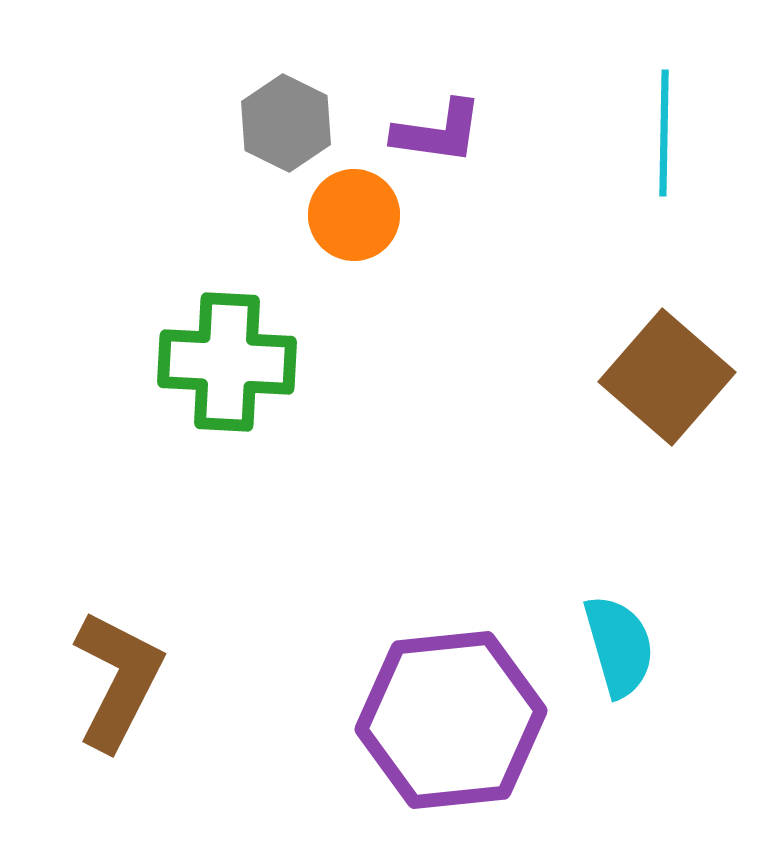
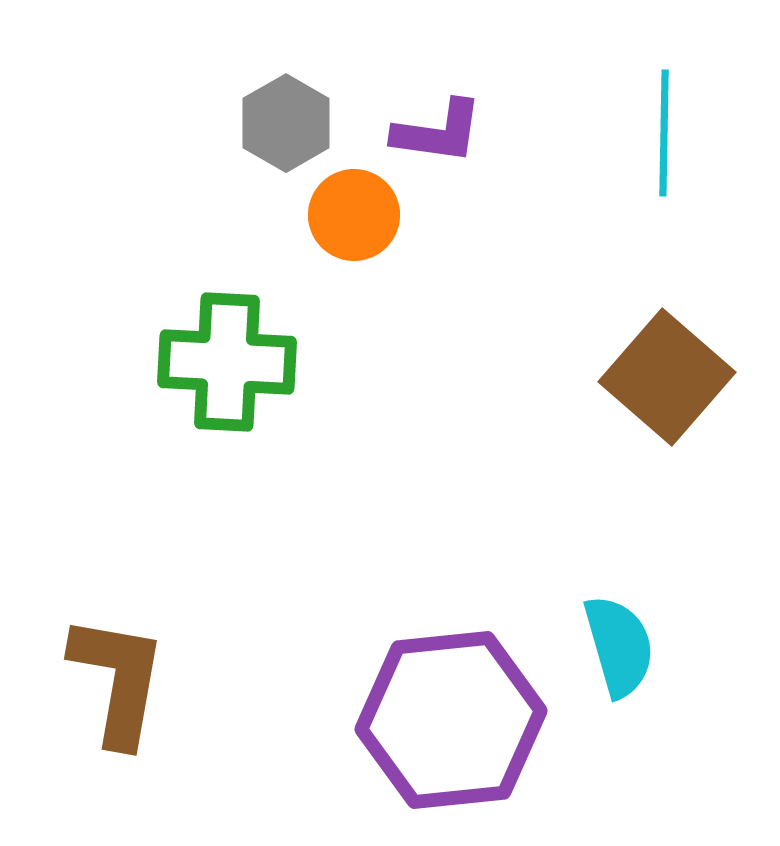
gray hexagon: rotated 4 degrees clockwise
brown L-shape: rotated 17 degrees counterclockwise
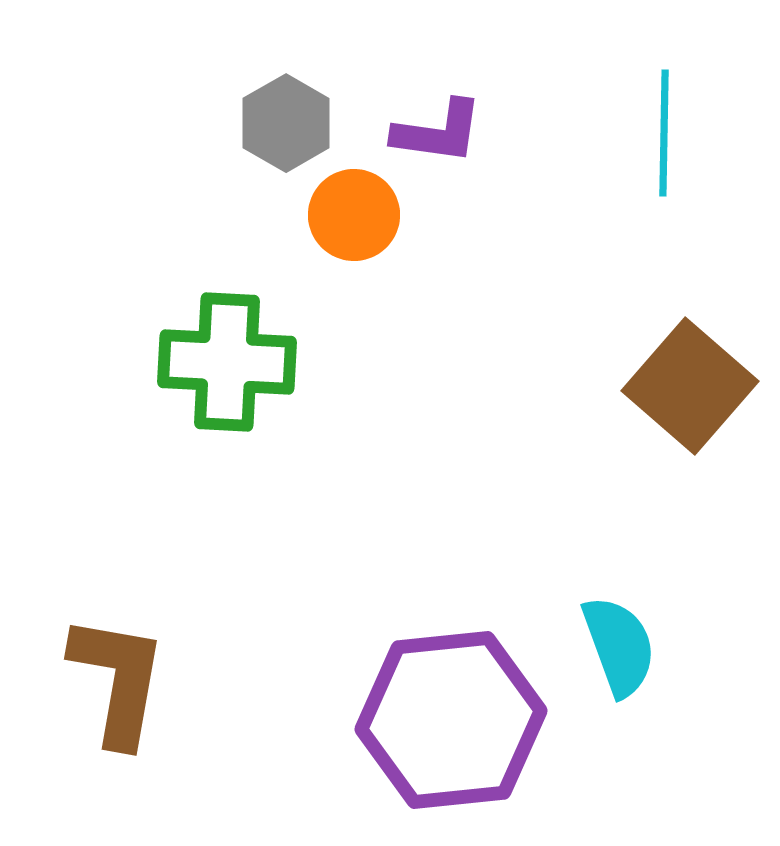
brown square: moved 23 px right, 9 px down
cyan semicircle: rotated 4 degrees counterclockwise
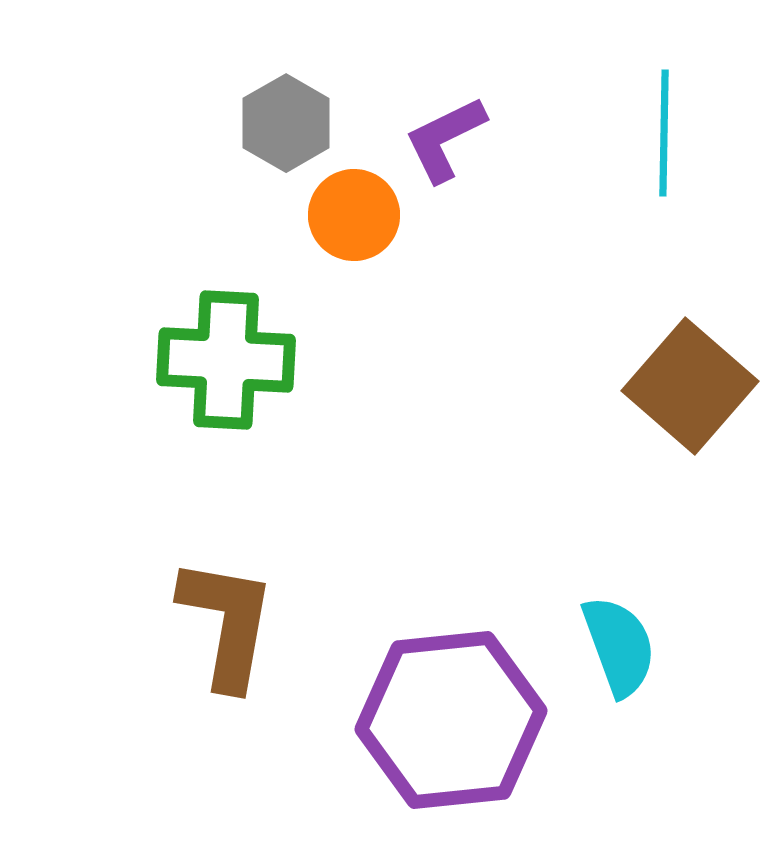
purple L-shape: moved 7 px right, 7 px down; rotated 146 degrees clockwise
green cross: moved 1 px left, 2 px up
brown L-shape: moved 109 px right, 57 px up
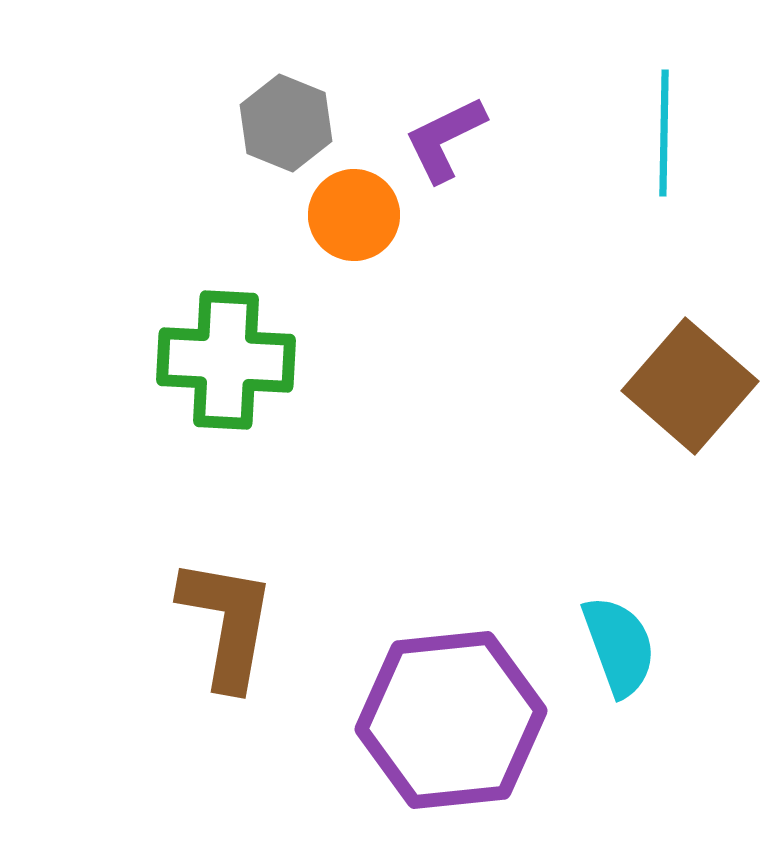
gray hexagon: rotated 8 degrees counterclockwise
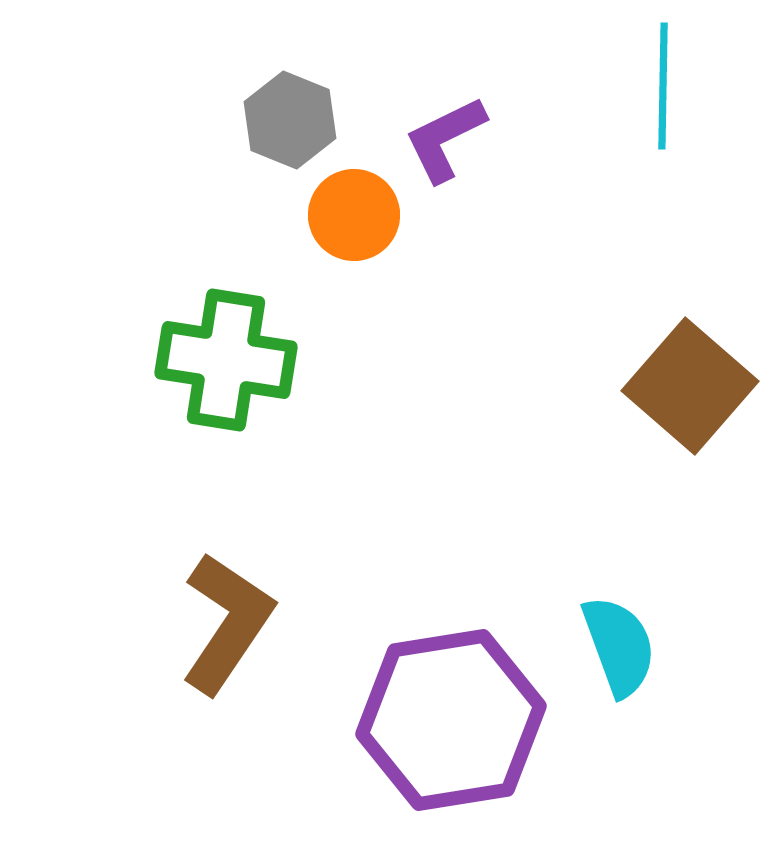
gray hexagon: moved 4 px right, 3 px up
cyan line: moved 1 px left, 47 px up
green cross: rotated 6 degrees clockwise
brown L-shape: rotated 24 degrees clockwise
purple hexagon: rotated 3 degrees counterclockwise
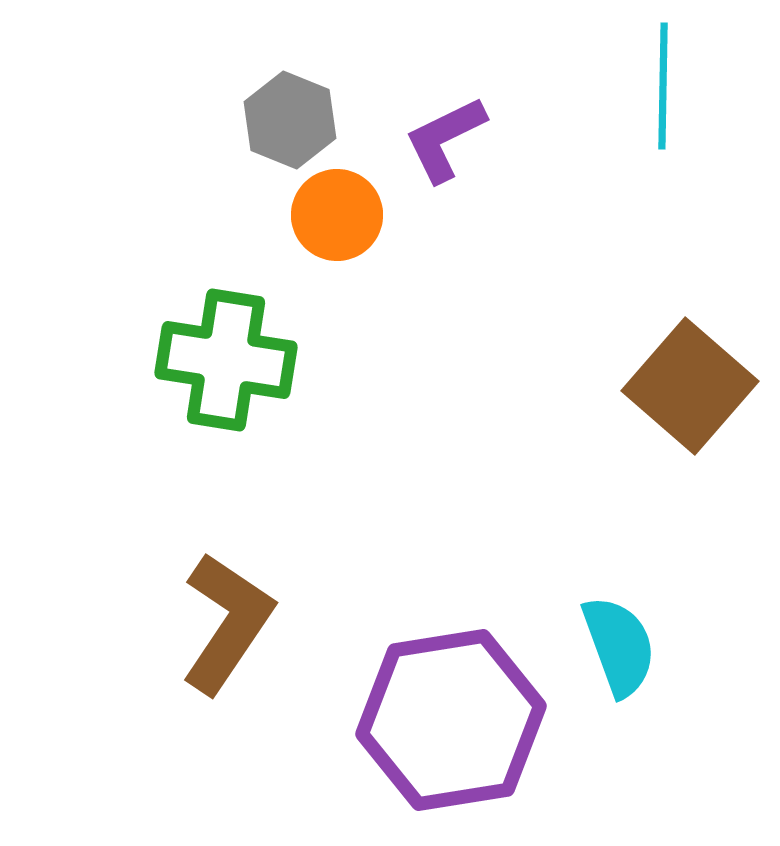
orange circle: moved 17 px left
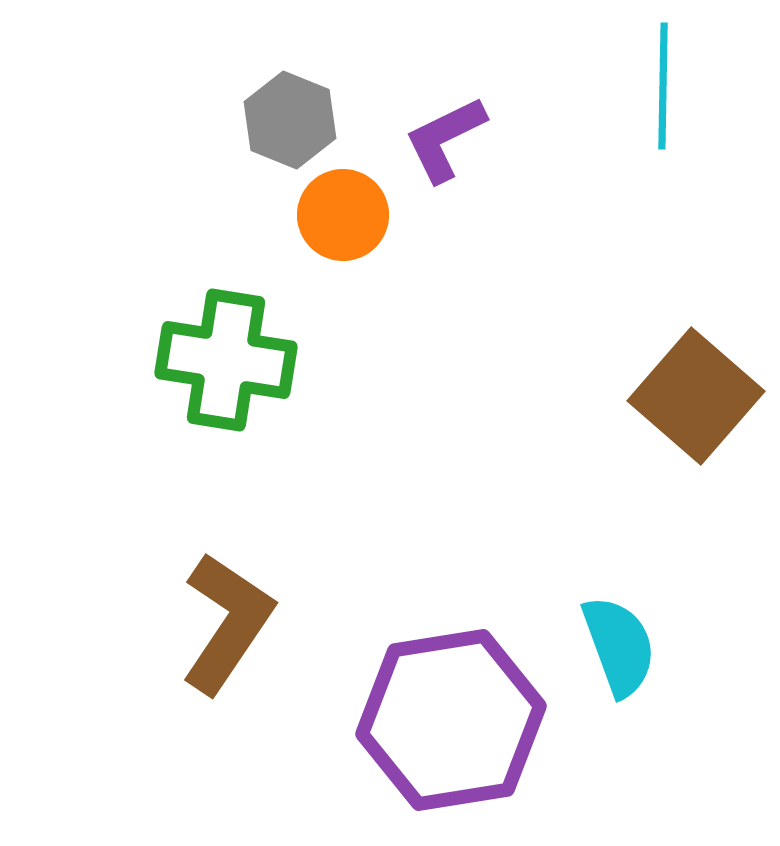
orange circle: moved 6 px right
brown square: moved 6 px right, 10 px down
